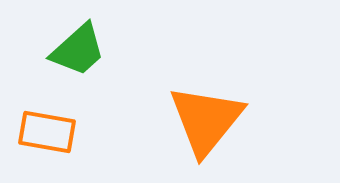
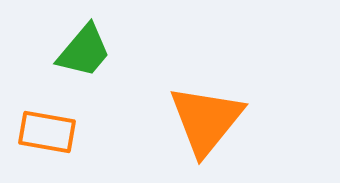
green trapezoid: moved 6 px right, 1 px down; rotated 8 degrees counterclockwise
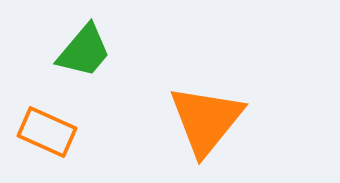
orange rectangle: rotated 14 degrees clockwise
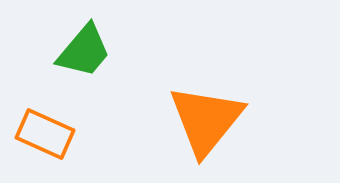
orange rectangle: moved 2 px left, 2 px down
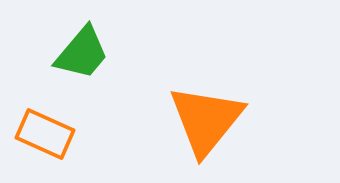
green trapezoid: moved 2 px left, 2 px down
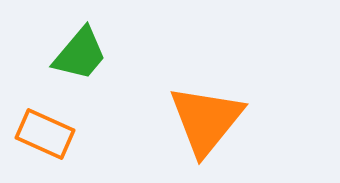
green trapezoid: moved 2 px left, 1 px down
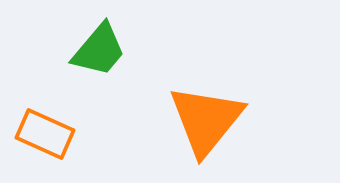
green trapezoid: moved 19 px right, 4 px up
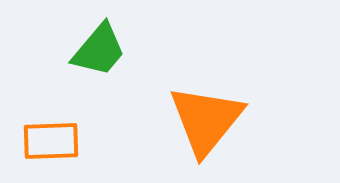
orange rectangle: moved 6 px right, 7 px down; rotated 26 degrees counterclockwise
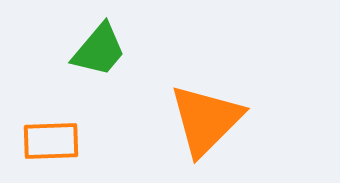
orange triangle: rotated 6 degrees clockwise
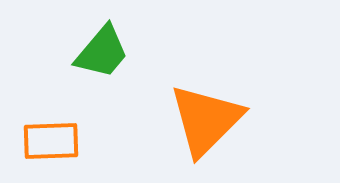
green trapezoid: moved 3 px right, 2 px down
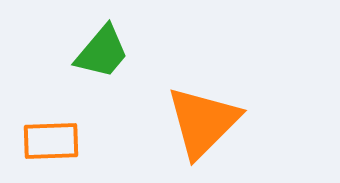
orange triangle: moved 3 px left, 2 px down
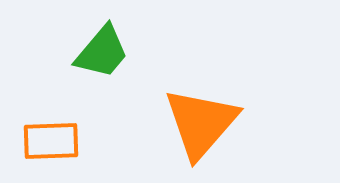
orange triangle: moved 2 px left, 1 px down; rotated 4 degrees counterclockwise
